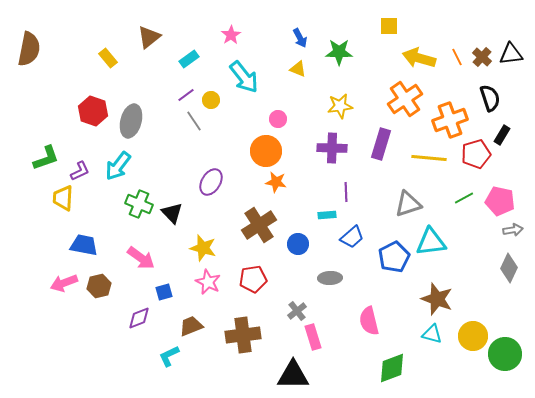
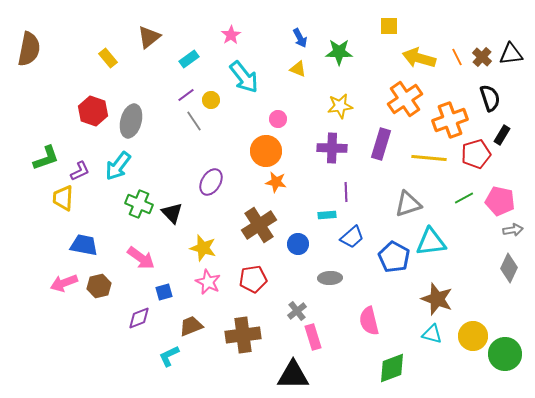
blue pentagon at (394, 257): rotated 16 degrees counterclockwise
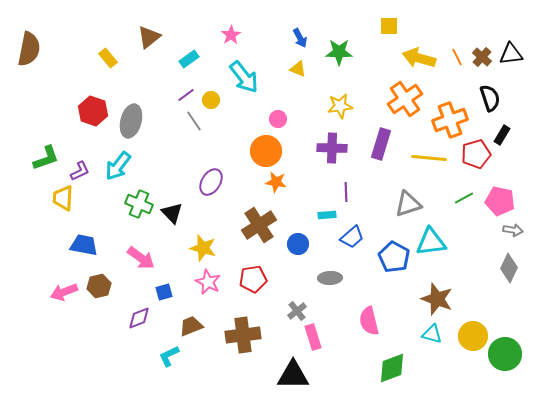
gray arrow at (513, 230): rotated 18 degrees clockwise
pink arrow at (64, 283): moved 9 px down
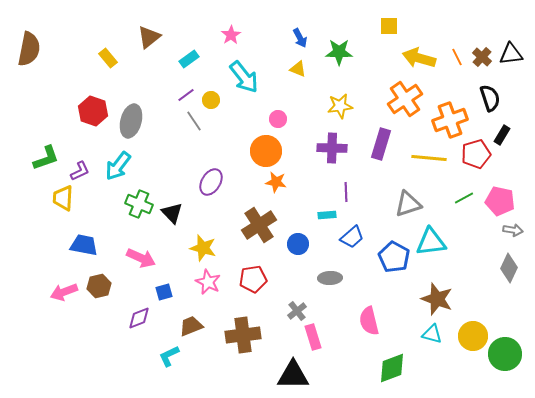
pink arrow at (141, 258): rotated 12 degrees counterclockwise
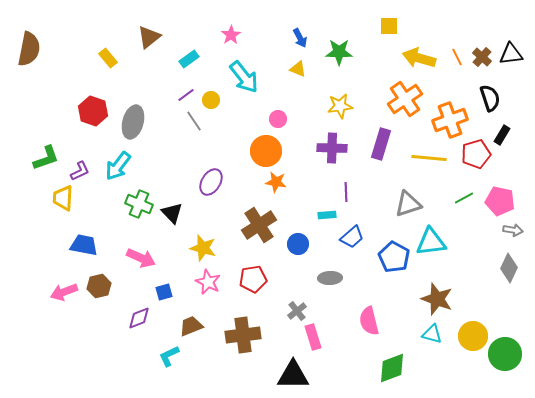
gray ellipse at (131, 121): moved 2 px right, 1 px down
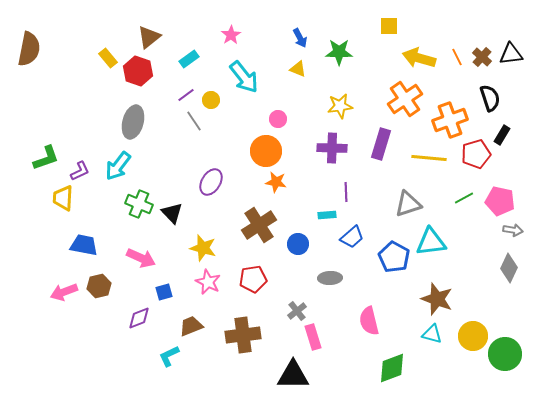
red hexagon at (93, 111): moved 45 px right, 40 px up
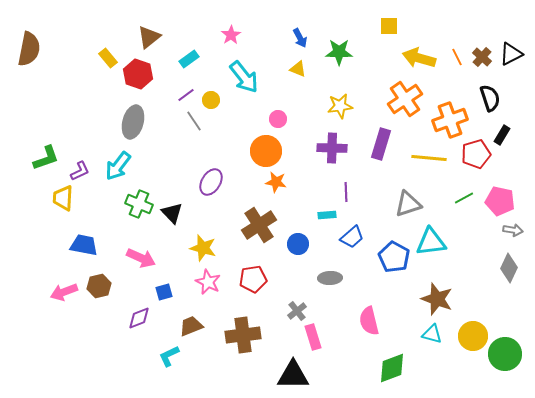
black triangle at (511, 54): rotated 20 degrees counterclockwise
red hexagon at (138, 71): moved 3 px down
